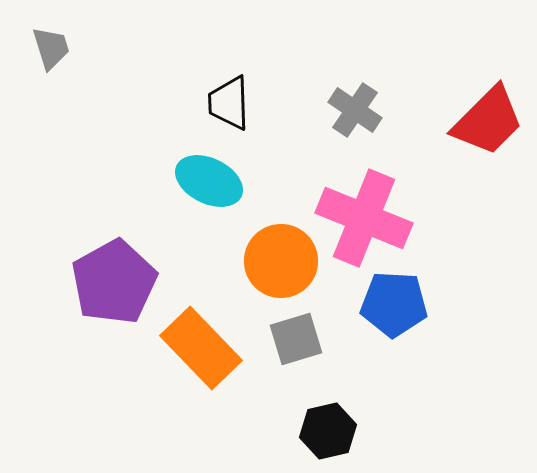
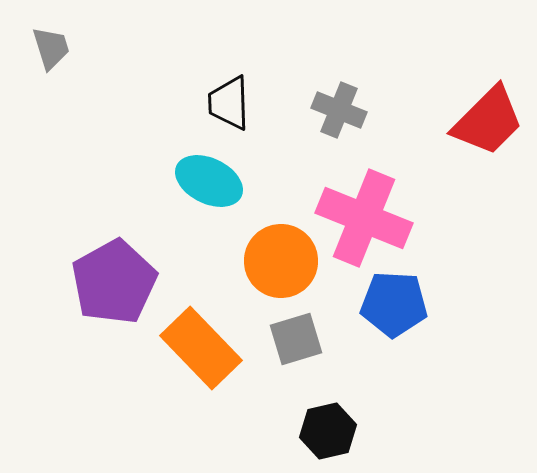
gray cross: moved 16 px left; rotated 12 degrees counterclockwise
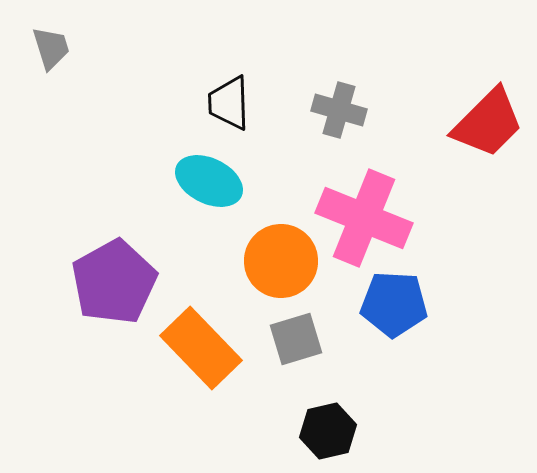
gray cross: rotated 6 degrees counterclockwise
red trapezoid: moved 2 px down
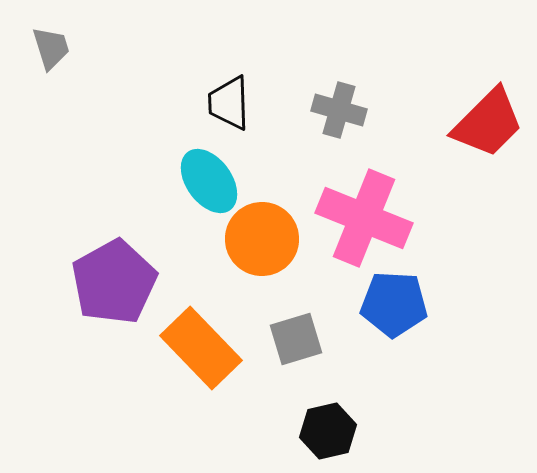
cyan ellipse: rotated 28 degrees clockwise
orange circle: moved 19 px left, 22 px up
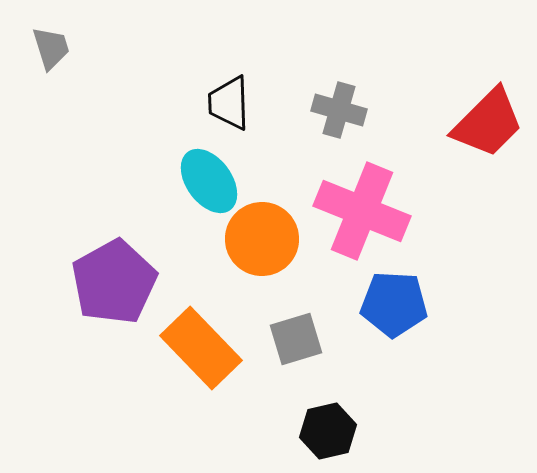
pink cross: moved 2 px left, 7 px up
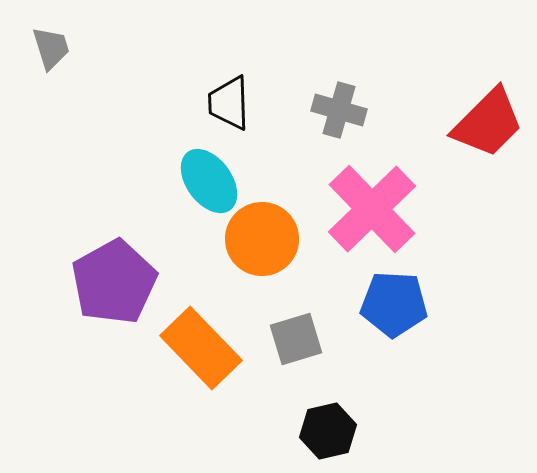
pink cross: moved 10 px right, 2 px up; rotated 24 degrees clockwise
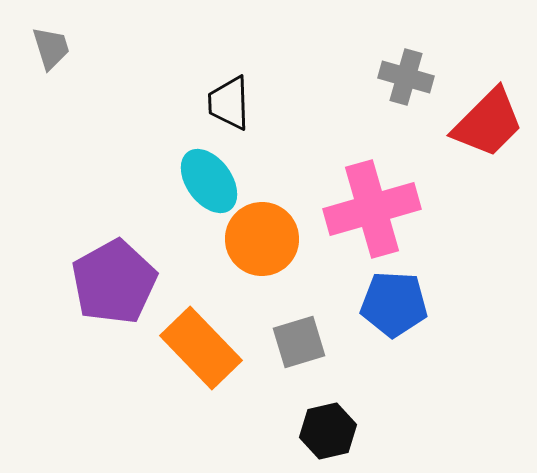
gray cross: moved 67 px right, 33 px up
pink cross: rotated 28 degrees clockwise
gray square: moved 3 px right, 3 px down
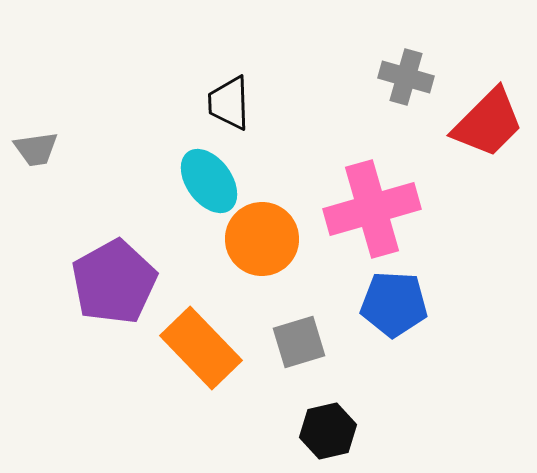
gray trapezoid: moved 15 px left, 101 px down; rotated 99 degrees clockwise
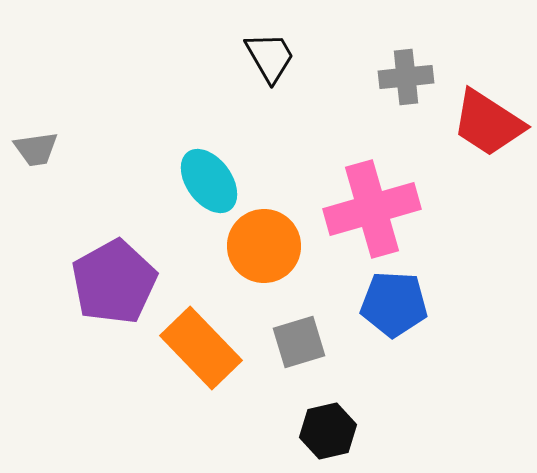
gray cross: rotated 22 degrees counterclockwise
black trapezoid: moved 41 px right, 46 px up; rotated 152 degrees clockwise
red trapezoid: rotated 78 degrees clockwise
orange circle: moved 2 px right, 7 px down
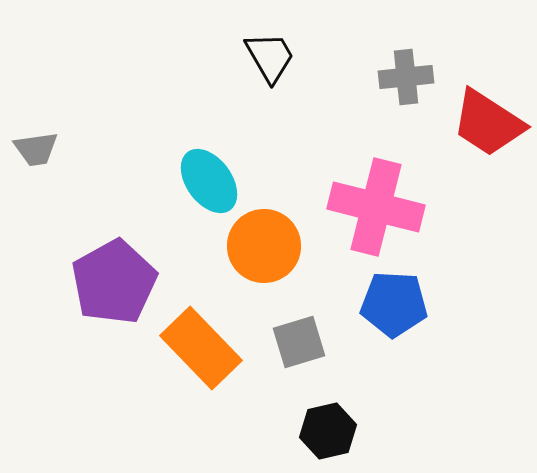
pink cross: moved 4 px right, 2 px up; rotated 30 degrees clockwise
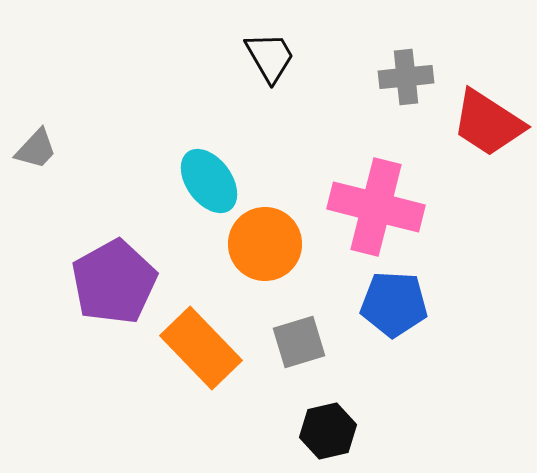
gray trapezoid: rotated 39 degrees counterclockwise
orange circle: moved 1 px right, 2 px up
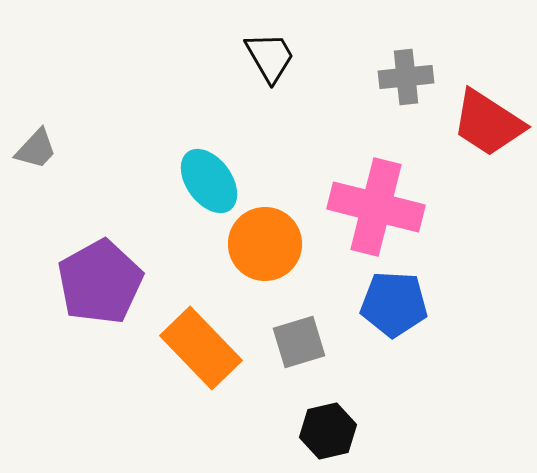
purple pentagon: moved 14 px left
